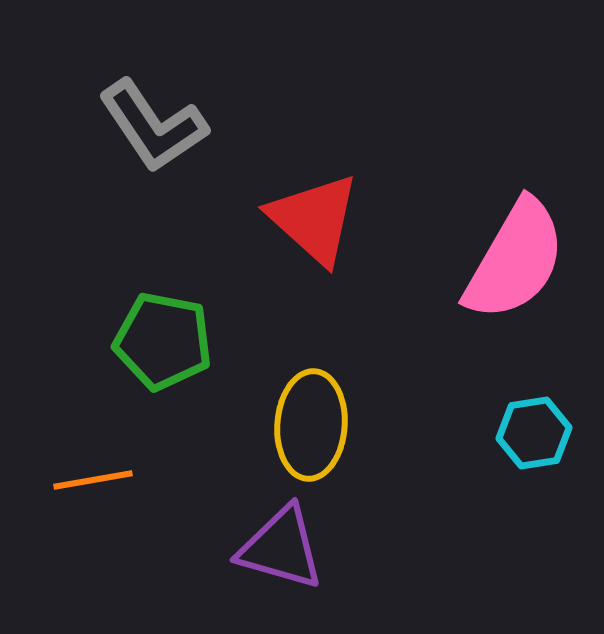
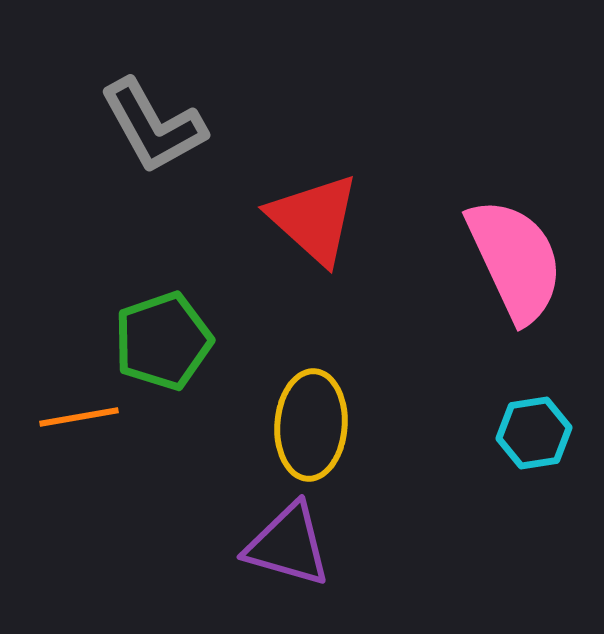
gray L-shape: rotated 5 degrees clockwise
pink semicircle: rotated 55 degrees counterclockwise
green pentagon: rotated 30 degrees counterclockwise
orange line: moved 14 px left, 63 px up
purple triangle: moved 7 px right, 3 px up
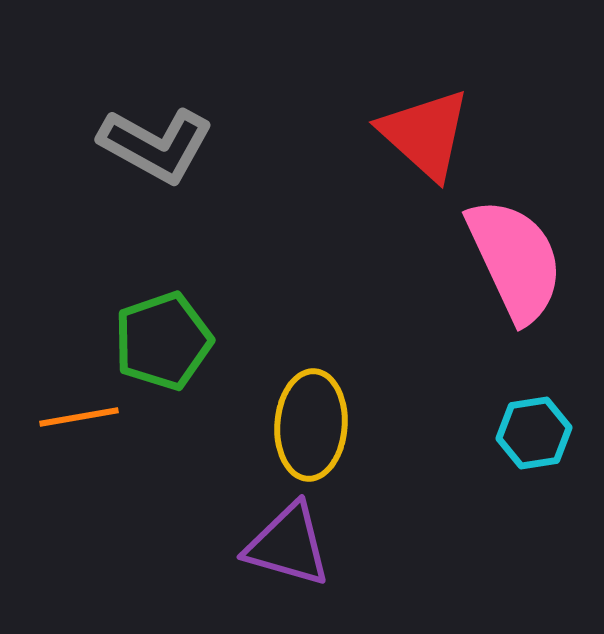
gray L-shape: moved 3 px right, 19 px down; rotated 32 degrees counterclockwise
red triangle: moved 111 px right, 85 px up
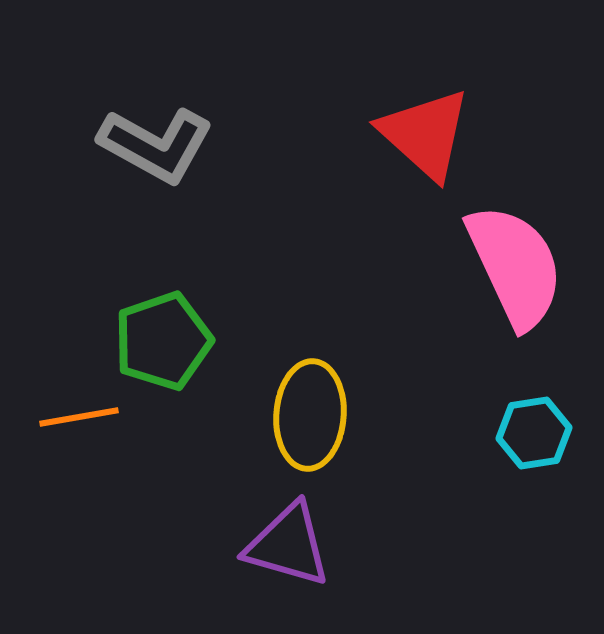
pink semicircle: moved 6 px down
yellow ellipse: moved 1 px left, 10 px up
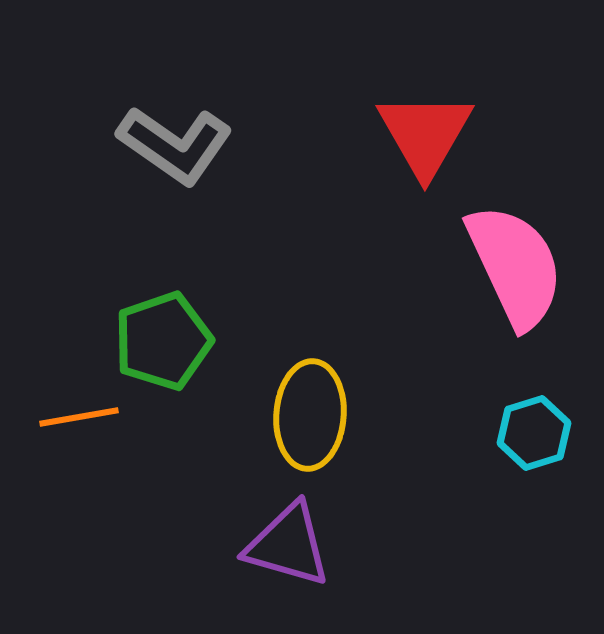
red triangle: rotated 18 degrees clockwise
gray L-shape: moved 19 px right; rotated 6 degrees clockwise
cyan hexagon: rotated 8 degrees counterclockwise
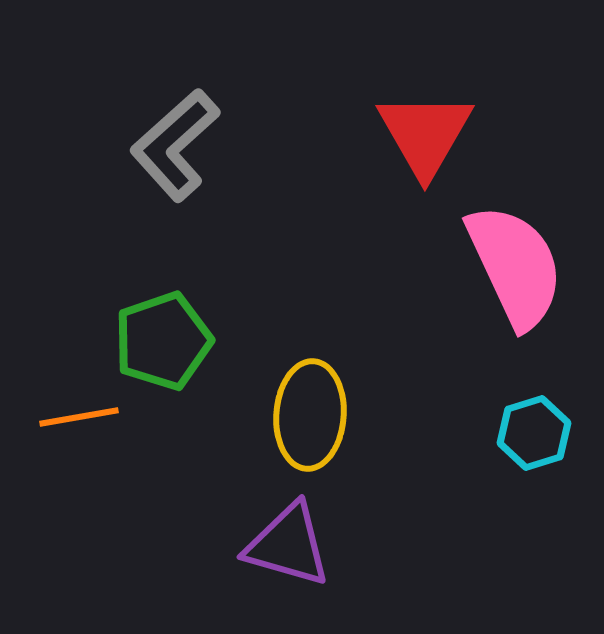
gray L-shape: rotated 103 degrees clockwise
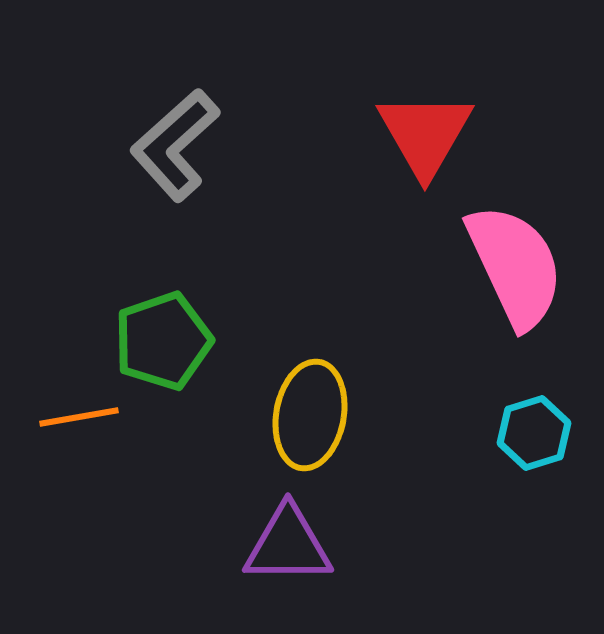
yellow ellipse: rotated 6 degrees clockwise
purple triangle: rotated 16 degrees counterclockwise
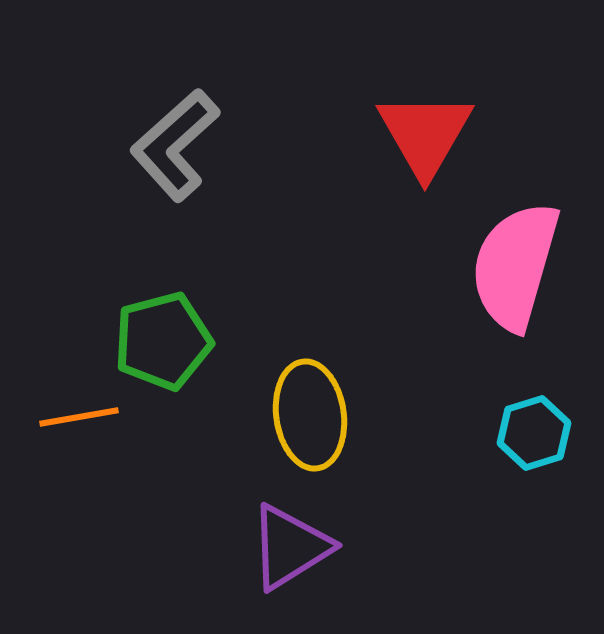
pink semicircle: rotated 139 degrees counterclockwise
green pentagon: rotated 4 degrees clockwise
yellow ellipse: rotated 18 degrees counterclockwise
purple triangle: moved 2 px right, 2 px down; rotated 32 degrees counterclockwise
